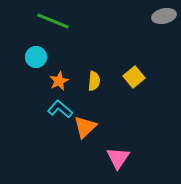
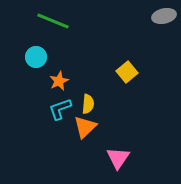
yellow square: moved 7 px left, 5 px up
yellow semicircle: moved 6 px left, 23 px down
cyan L-shape: rotated 60 degrees counterclockwise
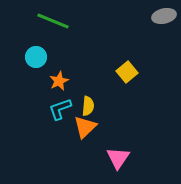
yellow semicircle: moved 2 px down
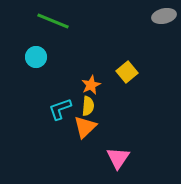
orange star: moved 32 px right, 4 px down
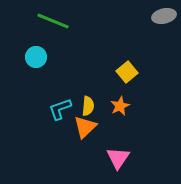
orange star: moved 29 px right, 21 px down
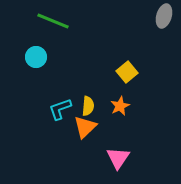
gray ellipse: rotated 60 degrees counterclockwise
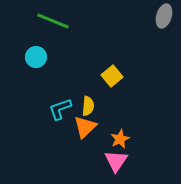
yellow square: moved 15 px left, 4 px down
orange star: moved 33 px down
pink triangle: moved 2 px left, 3 px down
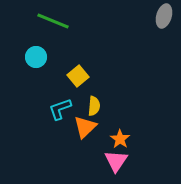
yellow square: moved 34 px left
yellow semicircle: moved 6 px right
orange star: rotated 12 degrees counterclockwise
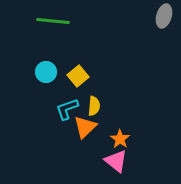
green line: rotated 16 degrees counterclockwise
cyan circle: moved 10 px right, 15 px down
cyan L-shape: moved 7 px right
pink triangle: rotated 25 degrees counterclockwise
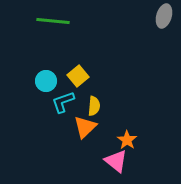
cyan circle: moved 9 px down
cyan L-shape: moved 4 px left, 7 px up
orange star: moved 7 px right, 1 px down
